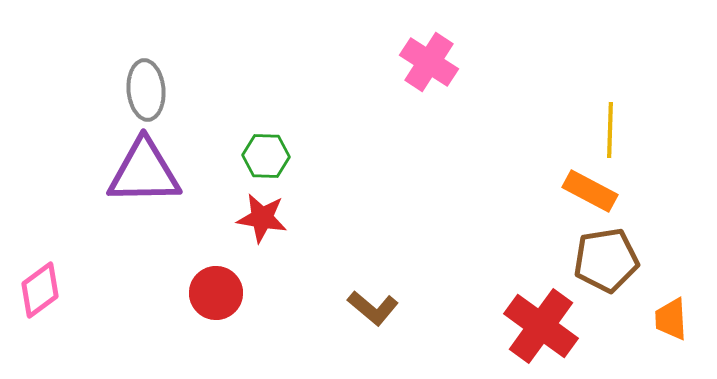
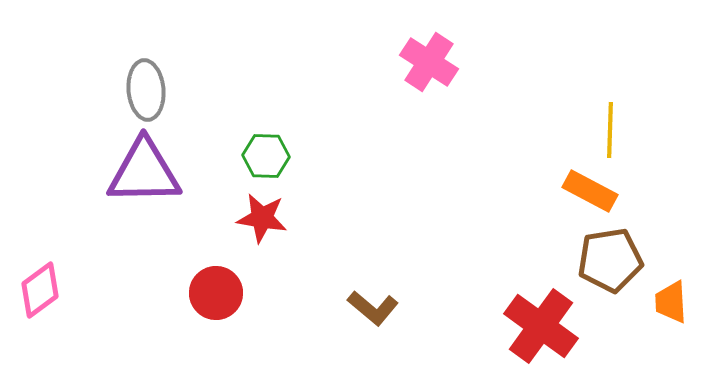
brown pentagon: moved 4 px right
orange trapezoid: moved 17 px up
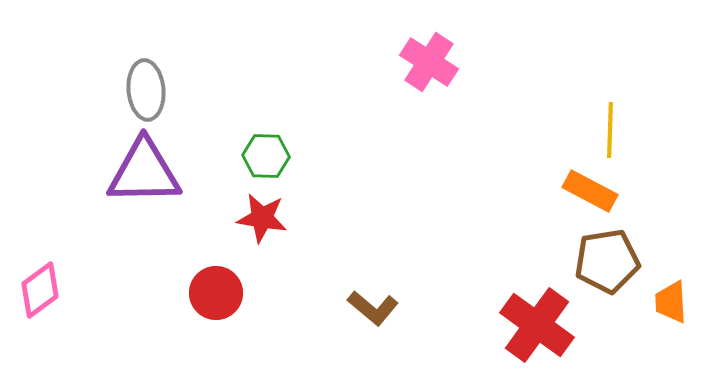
brown pentagon: moved 3 px left, 1 px down
red cross: moved 4 px left, 1 px up
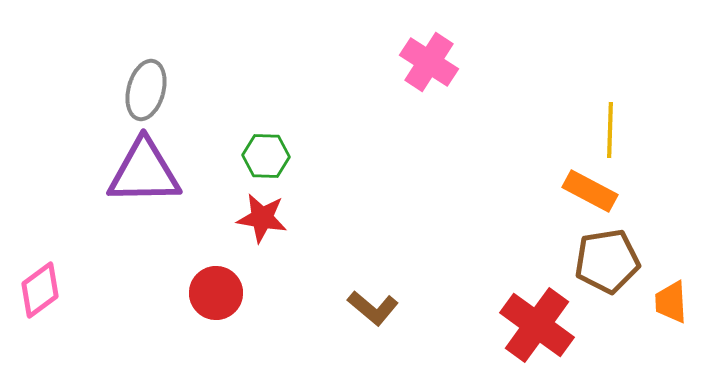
gray ellipse: rotated 20 degrees clockwise
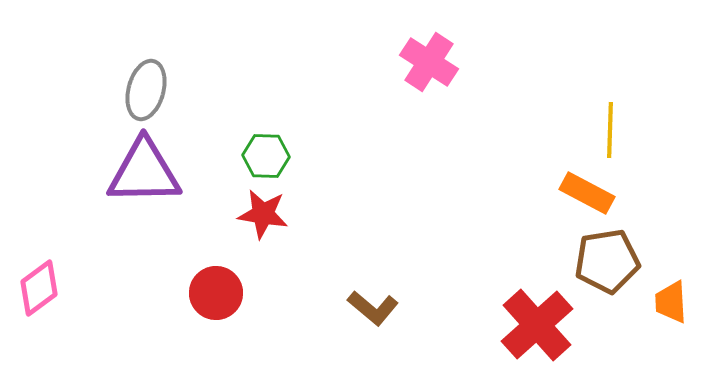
orange rectangle: moved 3 px left, 2 px down
red star: moved 1 px right, 4 px up
pink diamond: moved 1 px left, 2 px up
red cross: rotated 12 degrees clockwise
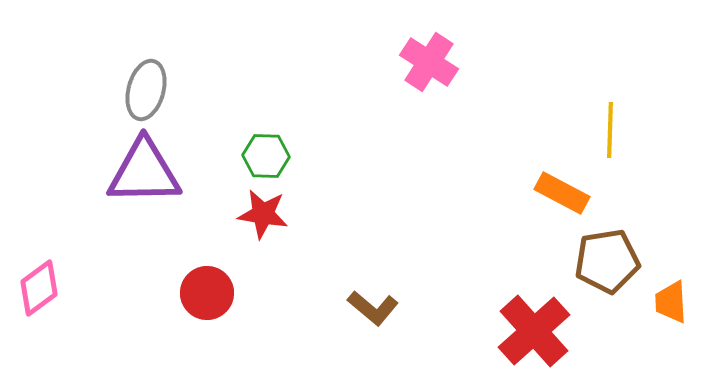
orange rectangle: moved 25 px left
red circle: moved 9 px left
red cross: moved 3 px left, 6 px down
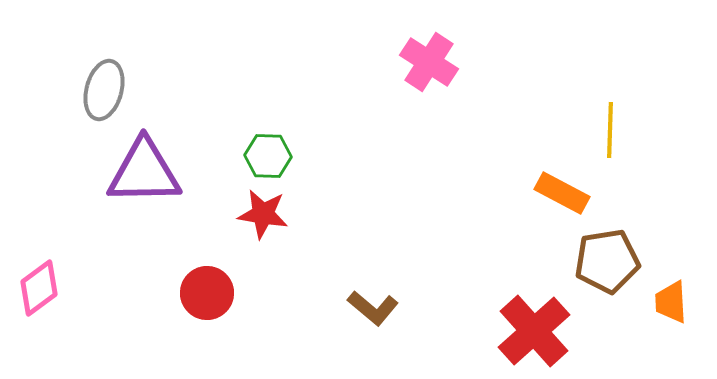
gray ellipse: moved 42 px left
green hexagon: moved 2 px right
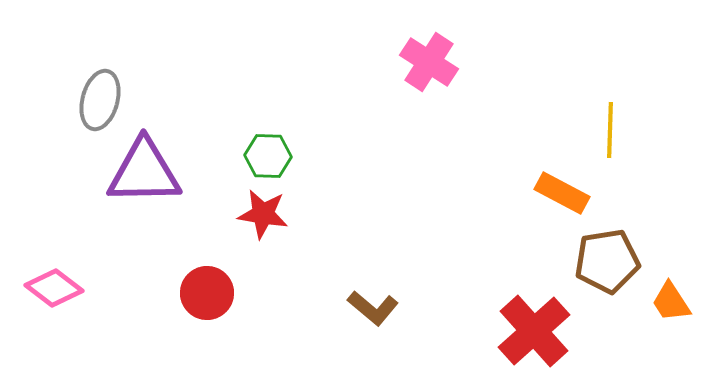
gray ellipse: moved 4 px left, 10 px down
pink diamond: moved 15 px right; rotated 74 degrees clockwise
orange trapezoid: rotated 30 degrees counterclockwise
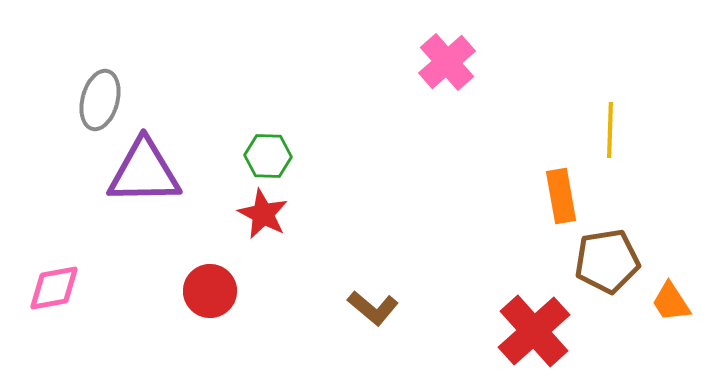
pink cross: moved 18 px right; rotated 16 degrees clockwise
orange rectangle: moved 1 px left, 3 px down; rotated 52 degrees clockwise
red star: rotated 18 degrees clockwise
pink diamond: rotated 48 degrees counterclockwise
red circle: moved 3 px right, 2 px up
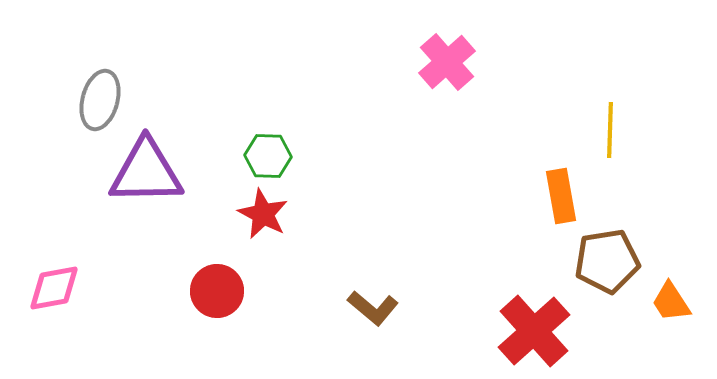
purple triangle: moved 2 px right
red circle: moved 7 px right
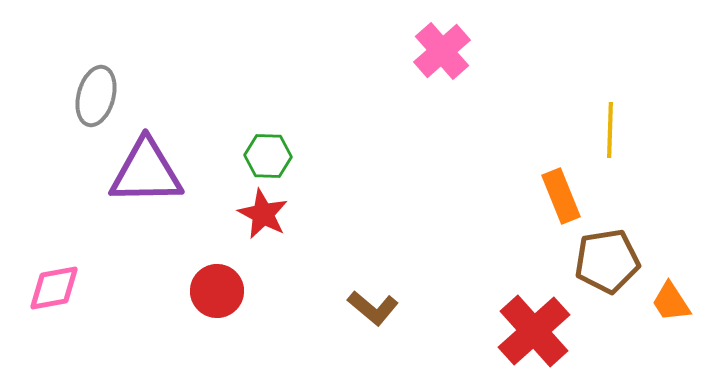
pink cross: moved 5 px left, 11 px up
gray ellipse: moved 4 px left, 4 px up
orange rectangle: rotated 12 degrees counterclockwise
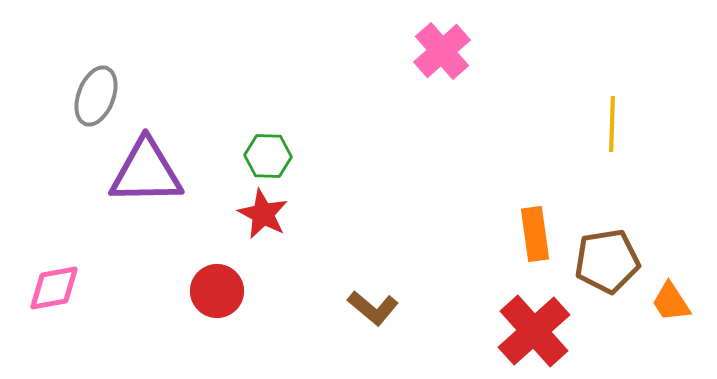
gray ellipse: rotated 6 degrees clockwise
yellow line: moved 2 px right, 6 px up
orange rectangle: moved 26 px left, 38 px down; rotated 14 degrees clockwise
